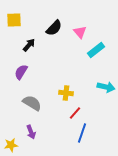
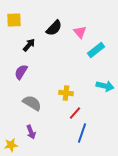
cyan arrow: moved 1 px left, 1 px up
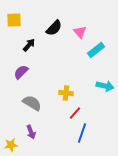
purple semicircle: rotated 14 degrees clockwise
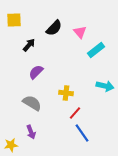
purple semicircle: moved 15 px right
blue line: rotated 54 degrees counterclockwise
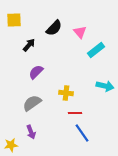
gray semicircle: rotated 66 degrees counterclockwise
red line: rotated 48 degrees clockwise
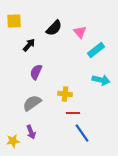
yellow square: moved 1 px down
purple semicircle: rotated 21 degrees counterclockwise
cyan arrow: moved 4 px left, 6 px up
yellow cross: moved 1 px left, 1 px down
red line: moved 2 px left
yellow star: moved 2 px right, 4 px up
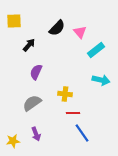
black semicircle: moved 3 px right
purple arrow: moved 5 px right, 2 px down
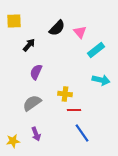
red line: moved 1 px right, 3 px up
